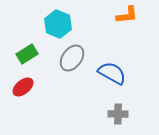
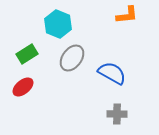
gray cross: moved 1 px left
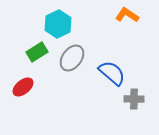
orange L-shape: rotated 140 degrees counterclockwise
cyan hexagon: rotated 12 degrees clockwise
green rectangle: moved 10 px right, 2 px up
blue semicircle: rotated 12 degrees clockwise
gray cross: moved 17 px right, 15 px up
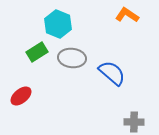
cyan hexagon: rotated 12 degrees counterclockwise
gray ellipse: rotated 60 degrees clockwise
red ellipse: moved 2 px left, 9 px down
gray cross: moved 23 px down
